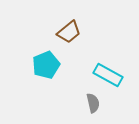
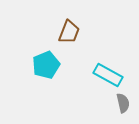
brown trapezoid: rotated 30 degrees counterclockwise
gray semicircle: moved 30 px right
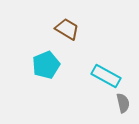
brown trapezoid: moved 2 px left, 3 px up; rotated 80 degrees counterclockwise
cyan rectangle: moved 2 px left, 1 px down
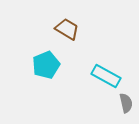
gray semicircle: moved 3 px right
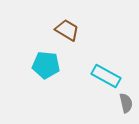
brown trapezoid: moved 1 px down
cyan pentagon: rotated 28 degrees clockwise
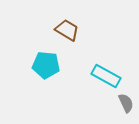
gray semicircle: rotated 12 degrees counterclockwise
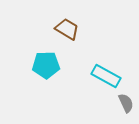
brown trapezoid: moved 1 px up
cyan pentagon: rotated 8 degrees counterclockwise
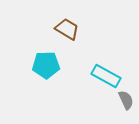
gray semicircle: moved 3 px up
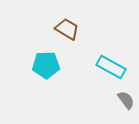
cyan rectangle: moved 5 px right, 9 px up
gray semicircle: rotated 12 degrees counterclockwise
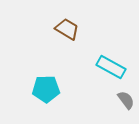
cyan pentagon: moved 24 px down
